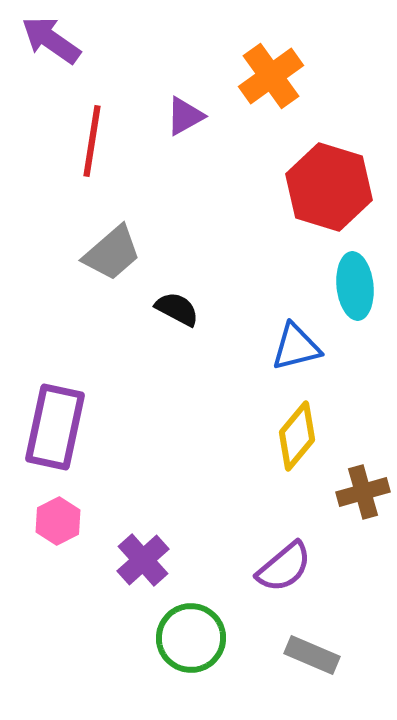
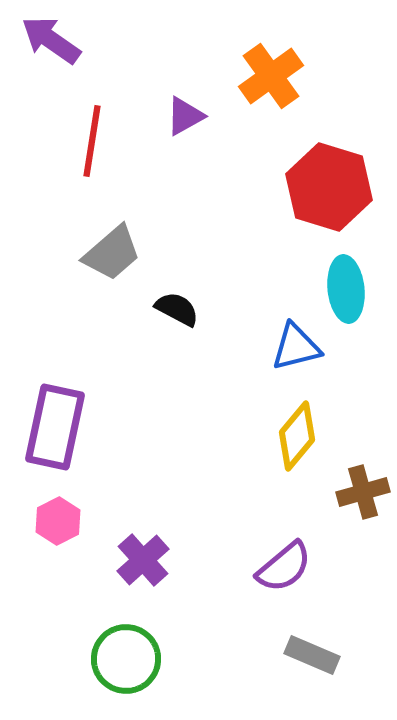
cyan ellipse: moved 9 px left, 3 px down
green circle: moved 65 px left, 21 px down
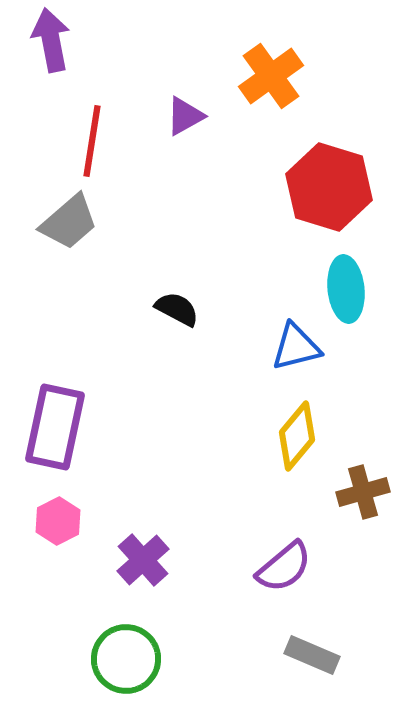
purple arrow: rotated 44 degrees clockwise
gray trapezoid: moved 43 px left, 31 px up
